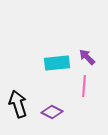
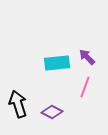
pink line: moved 1 px right, 1 px down; rotated 15 degrees clockwise
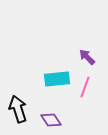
cyan rectangle: moved 16 px down
black arrow: moved 5 px down
purple diamond: moved 1 px left, 8 px down; rotated 30 degrees clockwise
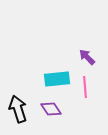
pink line: rotated 25 degrees counterclockwise
purple diamond: moved 11 px up
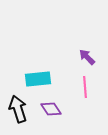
cyan rectangle: moved 19 px left
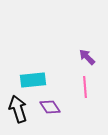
cyan rectangle: moved 5 px left, 1 px down
purple diamond: moved 1 px left, 2 px up
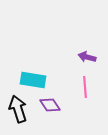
purple arrow: rotated 30 degrees counterclockwise
cyan rectangle: rotated 15 degrees clockwise
purple diamond: moved 2 px up
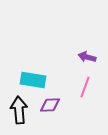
pink line: rotated 25 degrees clockwise
purple diamond: rotated 60 degrees counterclockwise
black arrow: moved 1 px right, 1 px down; rotated 12 degrees clockwise
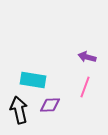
black arrow: rotated 8 degrees counterclockwise
